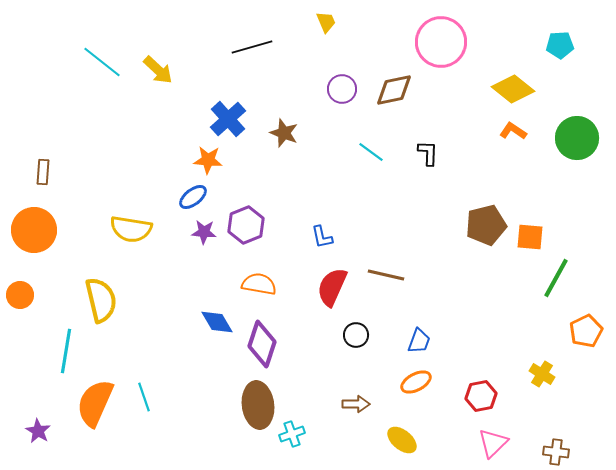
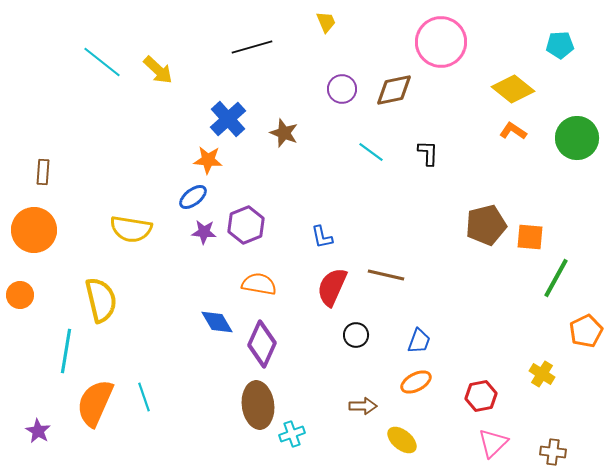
purple diamond at (262, 344): rotated 6 degrees clockwise
brown arrow at (356, 404): moved 7 px right, 2 px down
brown cross at (556, 452): moved 3 px left
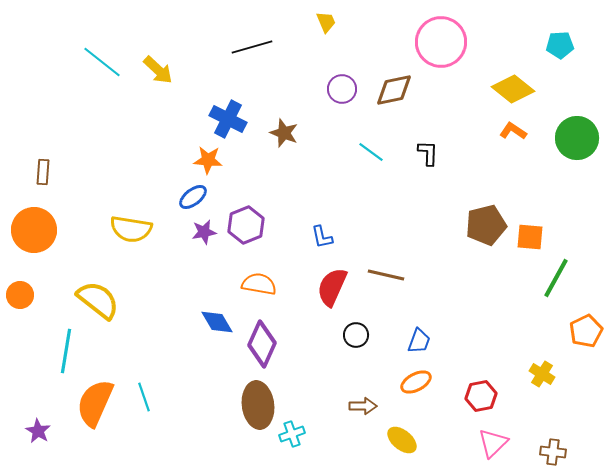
blue cross at (228, 119): rotated 21 degrees counterclockwise
purple star at (204, 232): rotated 15 degrees counterclockwise
yellow semicircle at (101, 300): moved 3 px left; rotated 39 degrees counterclockwise
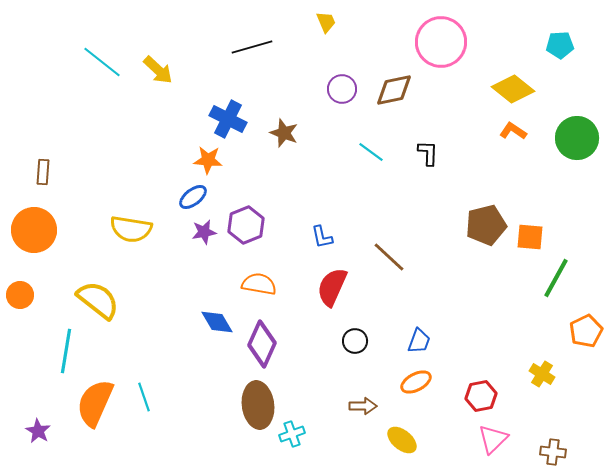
brown line at (386, 275): moved 3 px right, 18 px up; rotated 30 degrees clockwise
black circle at (356, 335): moved 1 px left, 6 px down
pink triangle at (493, 443): moved 4 px up
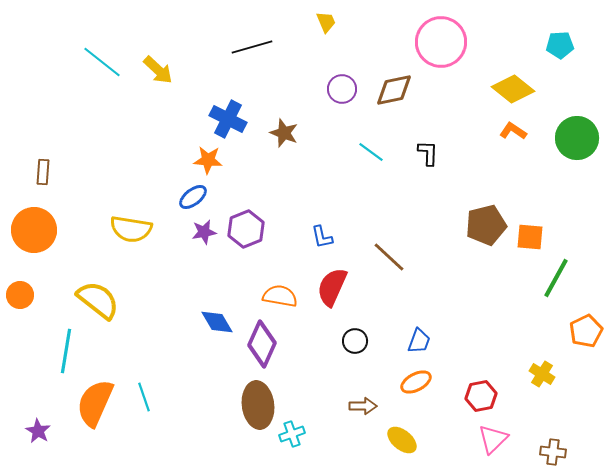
purple hexagon at (246, 225): moved 4 px down
orange semicircle at (259, 284): moved 21 px right, 12 px down
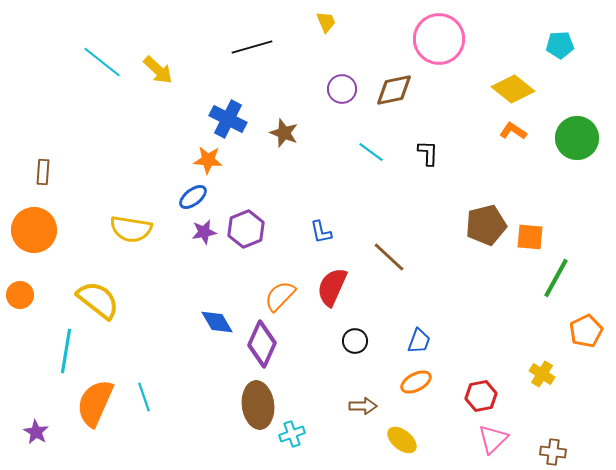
pink circle at (441, 42): moved 2 px left, 3 px up
blue L-shape at (322, 237): moved 1 px left, 5 px up
orange semicircle at (280, 296): rotated 56 degrees counterclockwise
purple star at (38, 431): moved 2 px left, 1 px down
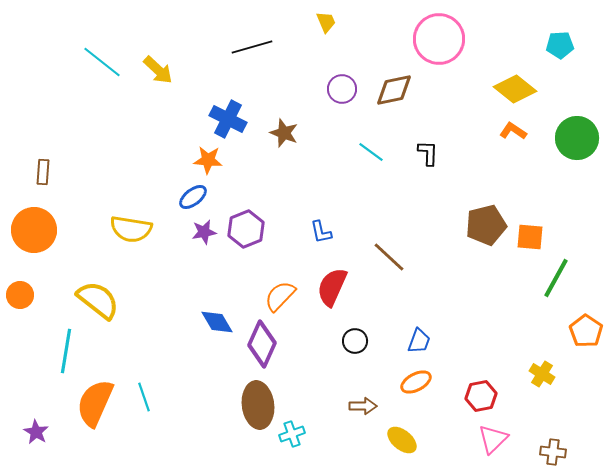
yellow diamond at (513, 89): moved 2 px right
orange pentagon at (586, 331): rotated 12 degrees counterclockwise
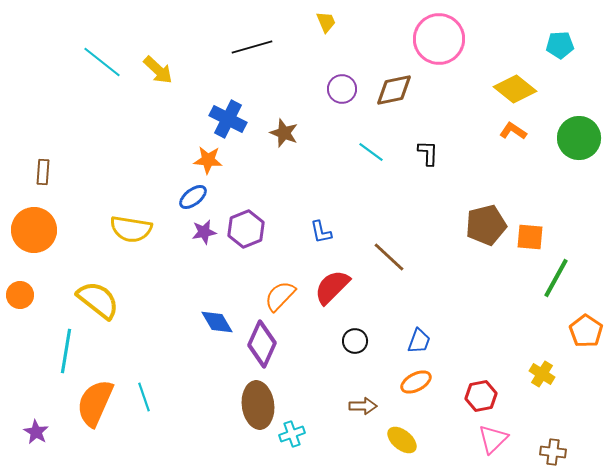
green circle at (577, 138): moved 2 px right
red semicircle at (332, 287): rotated 21 degrees clockwise
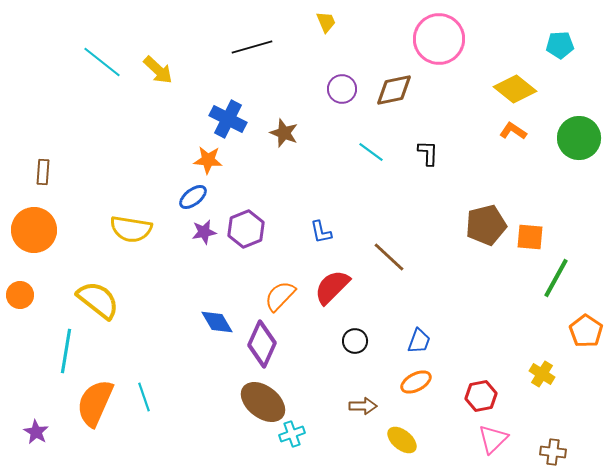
brown ellipse at (258, 405): moved 5 px right, 3 px up; rotated 45 degrees counterclockwise
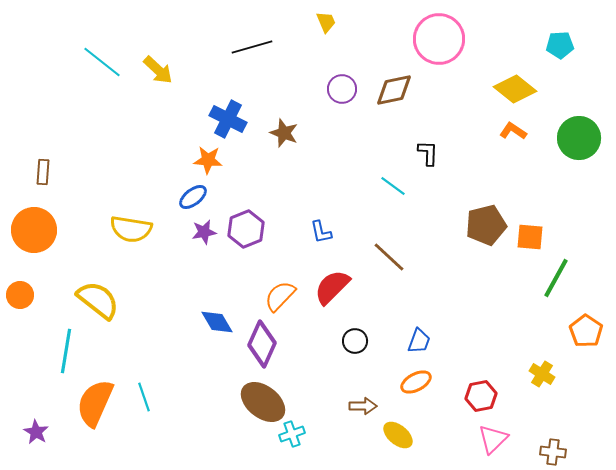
cyan line at (371, 152): moved 22 px right, 34 px down
yellow ellipse at (402, 440): moved 4 px left, 5 px up
